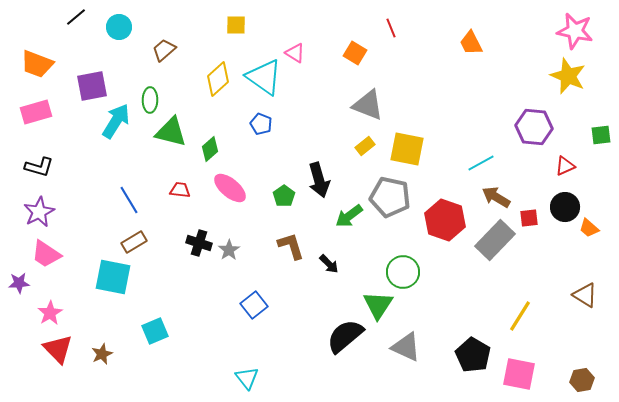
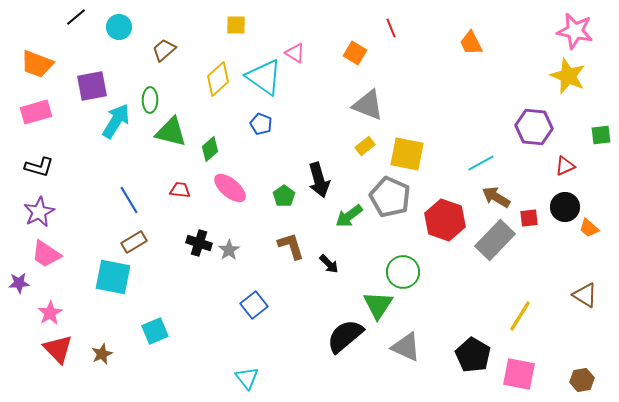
yellow square at (407, 149): moved 5 px down
gray pentagon at (390, 197): rotated 12 degrees clockwise
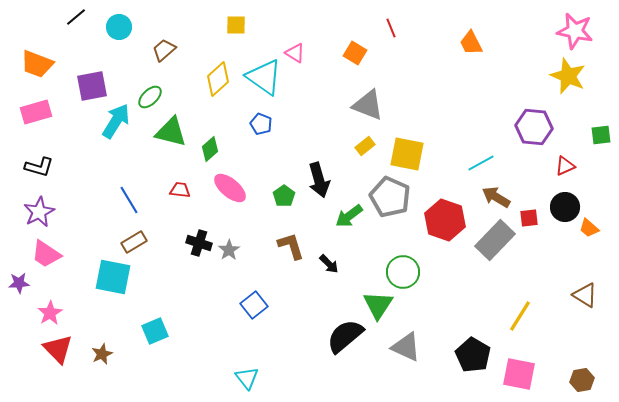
green ellipse at (150, 100): moved 3 px up; rotated 45 degrees clockwise
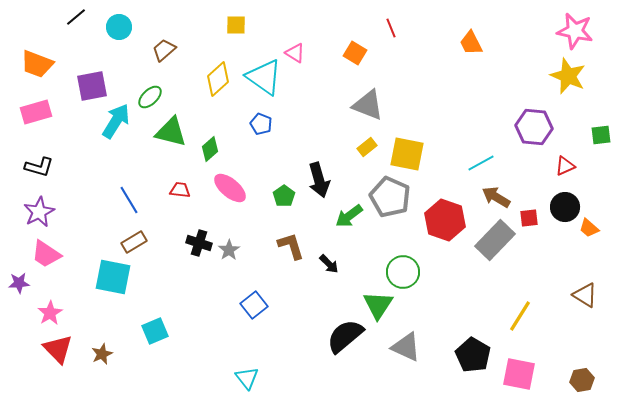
yellow rectangle at (365, 146): moved 2 px right, 1 px down
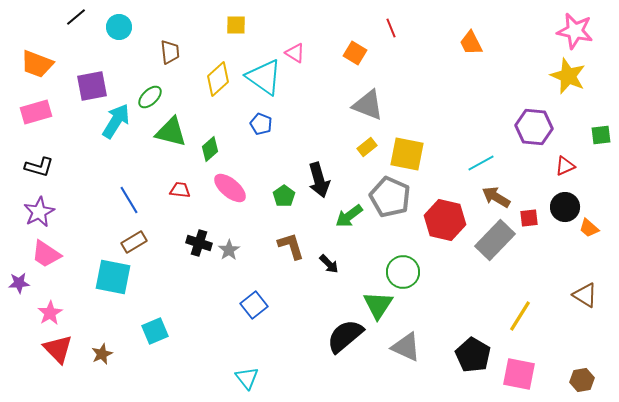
brown trapezoid at (164, 50): moved 6 px right, 2 px down; rotated 125 degrees clockwise
red hexagon at (445, 220): rotated 6 degrees counterclockwise
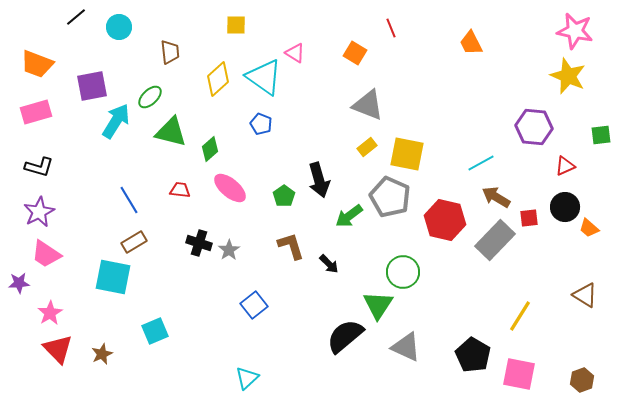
cyan triangle at (247, 378): rotated 25 degrees clockwise
brown hexagon at (582, 380): rotated 10 degrees counterclockwise
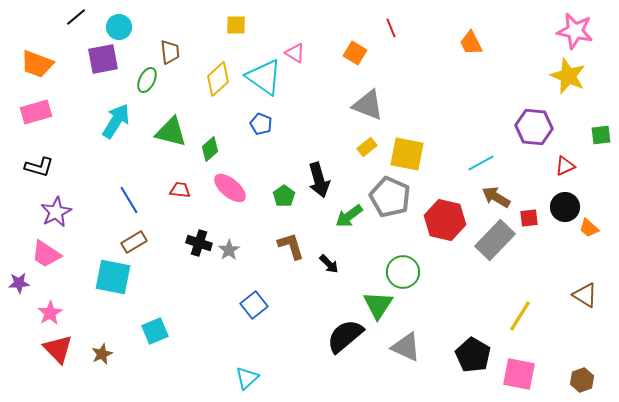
purple square at (92, 86): moved 11 px right, 27 px up
green ellipse at (150, 97): moved 3 px left, 17 px up; rotated 20 degrees counterclockwise
purple star at (39, 212): moved 17 px right
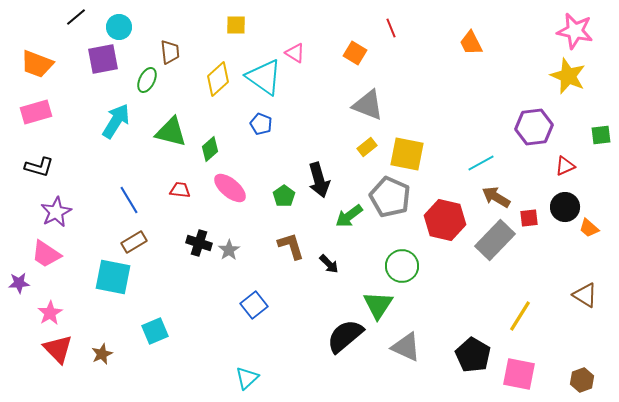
purple hexagon at (534, 127): rotated 12 degrees counterclockwise
green circle at (403, 272): moved 1 px left, 6 px up
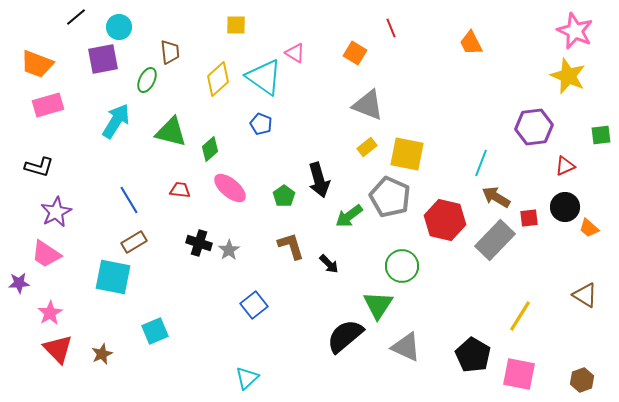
pink star at (575, 31): rotated 12 degrees clockwise
pink rectangle at (36, 112): moved 12 px right, 7 px up
cyan line at (481, 163): rotated 40 degrees counterclockwise
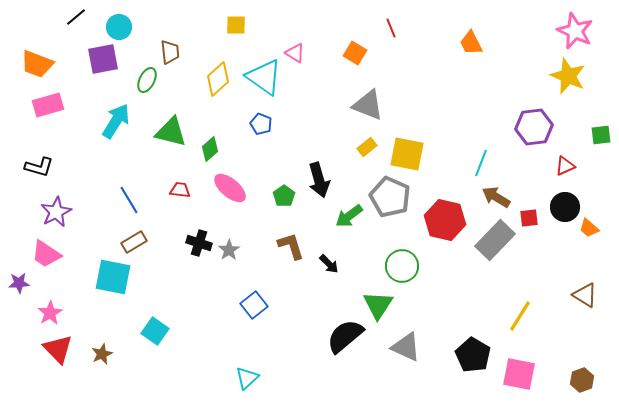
cyan square at (155, 331): rotated 32 degrees counterclockwise
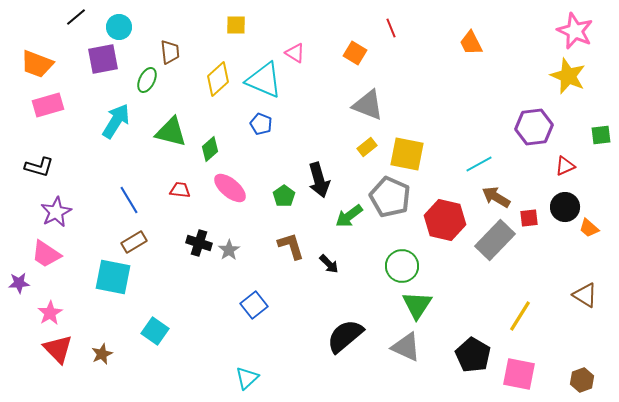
cyan triangle at (264, 77): moved 3 px down; rotated 12 degrees counterclockwise
cyan line at (481, 163): moved 2 px left, 1 px down; rotated 40 degrees clockwise
green triangle at (378, 305): moved 39 px right
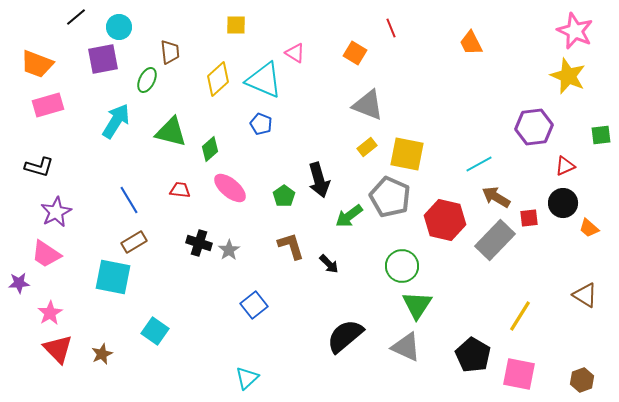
black circle at (565, 207): moved 2 px left, 4 px up
